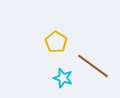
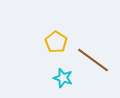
brown line: moved 6 px up
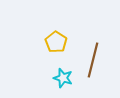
brown line: rotated 68 degrees clockwise
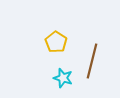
brown line: moved 1 px left, 1 px down
